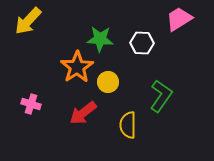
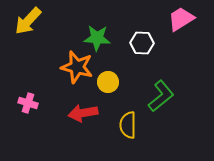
pink trapezoid: moved 2 px right
green star: moved 3 px left, 1 px up
orange star: rotated 24 degrees counterclockwise
green L-shape: rotated 16 degrees clockwise
pink cross: moved 3 px left, 1 px up
red arrow: rotated 28 degrees clockwise
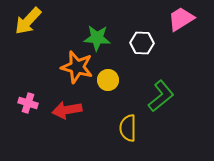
yellow circle: moved 2 px up
red arrow: moved 16 px left, 3 px up
yellow semicircle: moved 3 px down
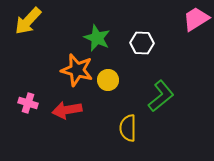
pink trapezoid: moved 15 px right
green star: rotated 20 degrees clockwise
orange star: moved 3 px down
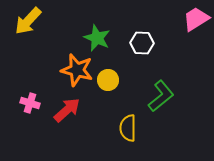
pink cross: moved 2 px right
red arrow: rotated 148 degrees clockwise
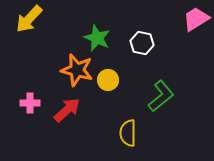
yellow arrow: moved 1 px right, 2 px up
white hexagon: rotated 10 degrees clockwise
pink cross: rotated 18 degrees counterclockwise
yellow semicircle: moved 5 px down
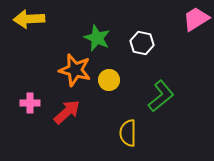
yellow arrow: rotated 44 degrees clockwise
orange star: moved 2 px left
yellow circle: moved 1 px right
red arrow: moved 2 px down
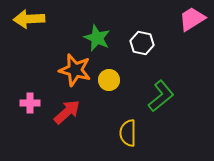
pink trapezoid: moved 4 px left
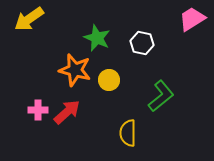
yellow arrow: rotated 32 degrees counterclockwise
pink cross: moved 8 px right, 7 px down
